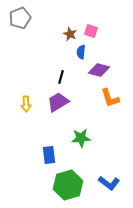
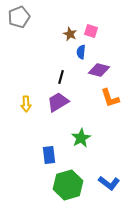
gray pentagon: moved 1 px left, 1 px up
green star: rotated 24 degrees counterclockwise
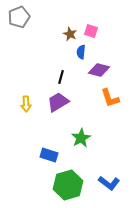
blue rectangle: rotated 66 degrees counterclockwise
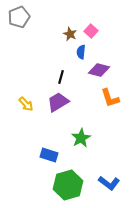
pink square: rotated 24 degrees clockwise
yellow arrow: rotated 42 degrees counterclockwise
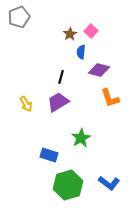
brown star: rotated 16 degrees clockwise
yellow arrow: rotated 14 degrees clockwise
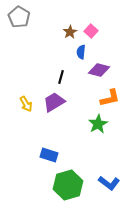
gray pentagon: rotated 20 degrees counterclockwise
brown star: moved 2 px up
orange L-shape: rotated 85 degrees counterclockwise
purple trapezoid: moved 4 px left
green star: moved 17 px right, 14 px up
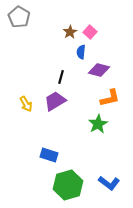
pink square: moved 1 px left, 1 px down
purple trapezoid: moved 1 px right, 1 px up
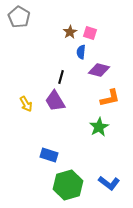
pink square: moved 1 px down; rotated 24 degrees counterclockwise
purple trapezoid: rotated 90 degrees counterclockwise
green star: moved 1 px right, 3 px down
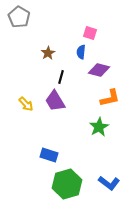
brown star: moved 22 px left, 21 px down
yellow arrow: rotated 14 degrees counterclockwise
green hexagon: moved 1 px left, 1 px up
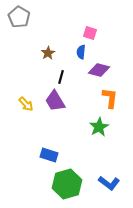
orange L-shape: rotated 70 degrees counterclockwise
